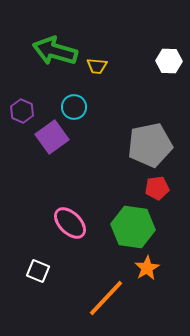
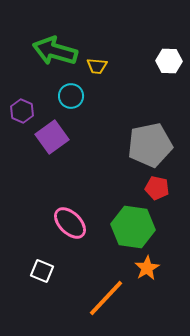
cyan circle: moved 3 px left, 11 px up
red pentagon: rotated 20 degrees clockwise
white square: moved 4 px right
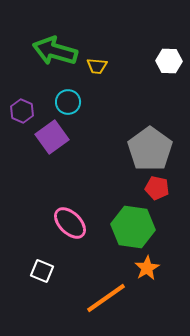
cyan circle: moved 3 px left, 6 px down
gray pentagon: moved 4 px down; rotated 24 degrees counterclockwise
orange line: rotated 12 degrees clockwise
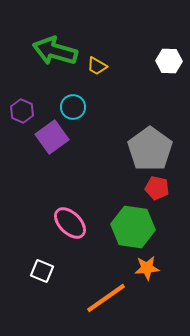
yellow trapezoid: rotated 25 degrees clockwise
cyan circle: moved 5 px right, 5 px down
orange star: rotated 25 degrees clockwise
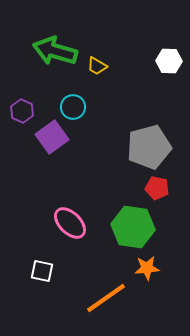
gray pentagon: moved 1 px left, 2 px up; rotated 21 degrees clockwise
white square: rotated 10 degrees counterclockwise
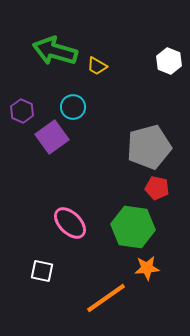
white hexagon: rotated 20 degrees clockwise
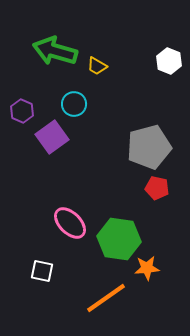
cyan circle: moved 1 px right, 3 px up
green hexagon: moved 14 px left, 12 px down
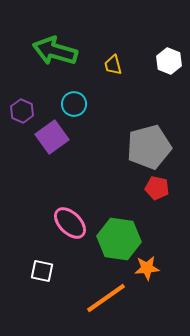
yellow trapezoid: moved 16 px right, 1 px up; rotated 45 degrees clockwise
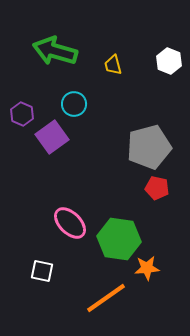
purple hexagon: moved 3 px down
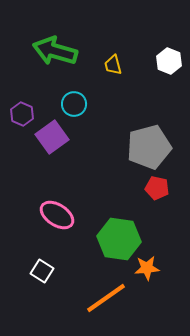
pink ellipse: moved 13 px left, 8 px up; rotated 12 degrees counterclockwise
white square: rotated 20 degrees clockwise
